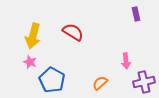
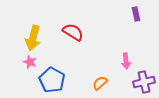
yellow arrow: moved 2 px down
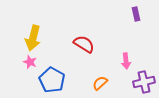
red semicircle: moved 11 px right, 12 px down
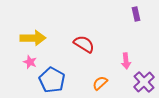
yellow arrow: rotated 105 degrees counterclockwise
purple cross: rotated 30 degrees counterclockwise
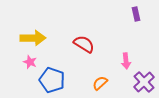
blue pentagon: rotated 10 degrees counterclockwise
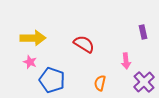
purple rectangle: moved 7 px right, 18 px down
orange semicircle: rotated 35 degrees counterclockwise
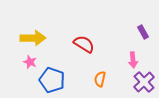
purple rectangle: rotated 16 degrees counterclockwise
pink arrow: moved 7 px right, 1 px up
orange semicircle: moved 4 px up
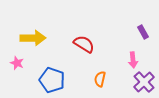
pink star: moved 13 px left, 1 px down
